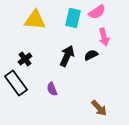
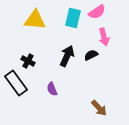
black cross: moved 3 px right, 2 px down; rotated 24 degrees counterclockwise
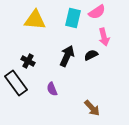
brown arrow: moved 7 px left
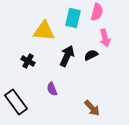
pink semicircle: rotated 42 degrees counterclockwise
yellow triangle: moved 9 px right, 11 px down
pink arrow: moved 1 px right, 1 px down
black rectangle: moved 19 px down
